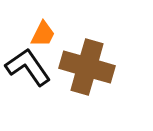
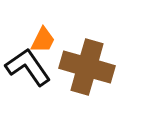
orange trapezoid: moved 6 px down
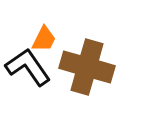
orange trapezoid: moved 1 px right, 1 px up
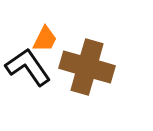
orange trapezoid: moved 1 px right
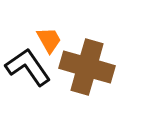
orange trapezoid: moved 4 px right, 1 px down; rotated 56 degrees counterclockwise
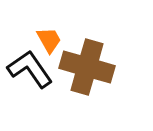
black L-shape: moved 2 px right, 2 px down
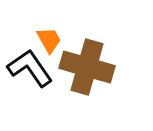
black L-shape: moved 1 px up
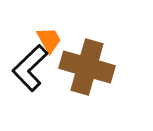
black L-shape: rotated 99 degrees counterclockwise
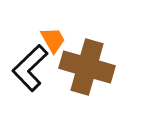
orange trapezoid: moved 4 px right
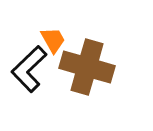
black L-shape: moved 1 px left, 1 px down
